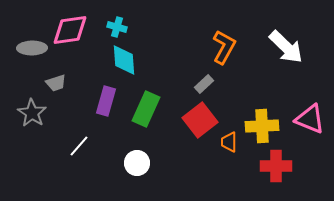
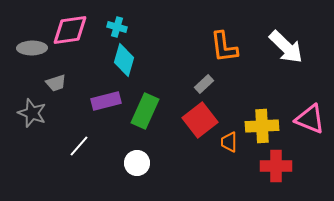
orange L-shape: rotated 144 degrees clockwise
cyan diamond: rotated 20 degrees clockwise
purple rectangle: rotated 60 degrees clockwise
green rectangle: moved 1 px left, 2 px down
gray star: rotated 12 degrees counterclockwise
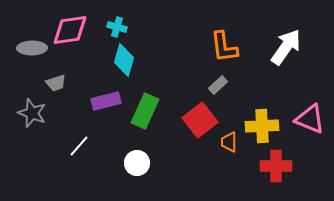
white arrow: rotated 99 degrees counterclockwise
gray rectangle: moved 14 px right, 1 px down
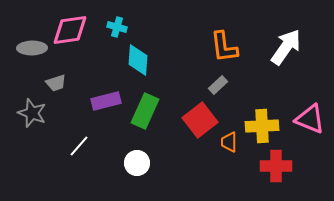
cyan diamond: moved 14 px right; rotated 12 degrees counterclockwise
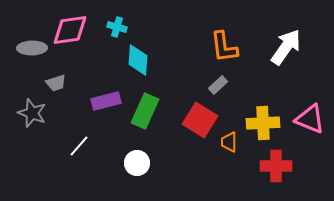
red square: rotated 20 degrees counterclockwise
yellow cross: moved 1 px right, 3 px up
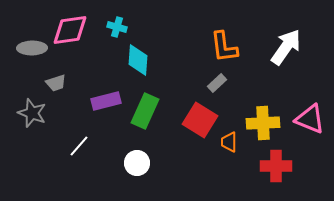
gray rectangle: moved 1 px left, 2 px up
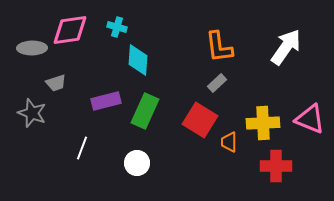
orange L-shape: moved 5 px left
white line: moved 3 px right, 2 px down; rotated 20 degrees counterclockwise
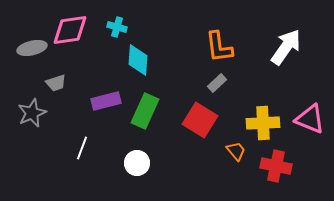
gray ellipse: rotated 12 degrees counterclockwise
gray star: rotated 28 degrees clockwise
orange trapezoid: moved 7 px right, 9 px down; rotated 140 degrees clockwise
red cross: rotated 12 degrees clockwise
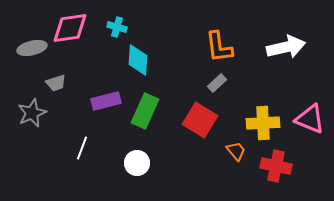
pink diamond: moved 2 px up
white arrow: rotated 42 degrees clockwise
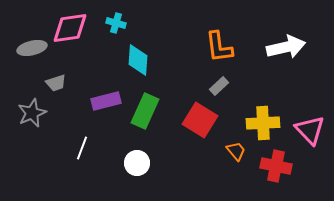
cyan cross: moved 1 px left, 4 px up
gray rectangle: moved 2 px right, 3 px down
pink triangle: moved 11 px down; rotated 24 degrees clockwise
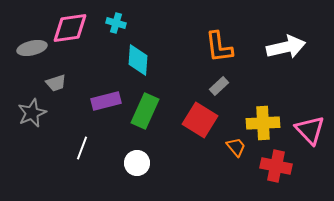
orange trapezoid: moved 4 px up
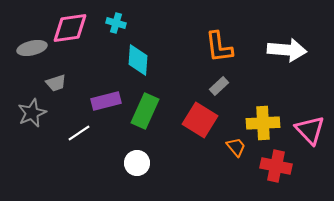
white arrow: moved 1 px right, 3 px down; rotated 18 degrees clockwise
white line: moved 3 px left, 15 px up; rotated 35 degrees clockwise
